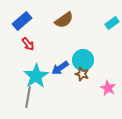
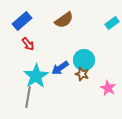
cyan circle: moved 1 px right
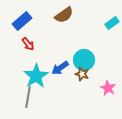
brown semicircle: moved 5 px up
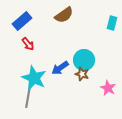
cyan rectangle: rotated 40 degrees counterclockwise
cyan star: moved 2 px left, 2 px down; rotated 15 degrees counterclockwise
